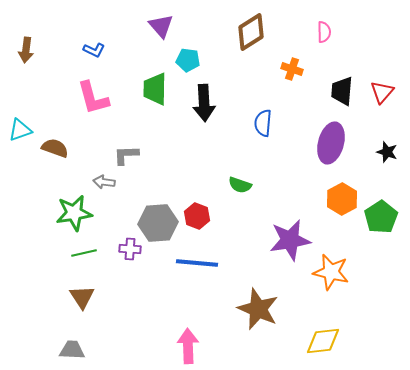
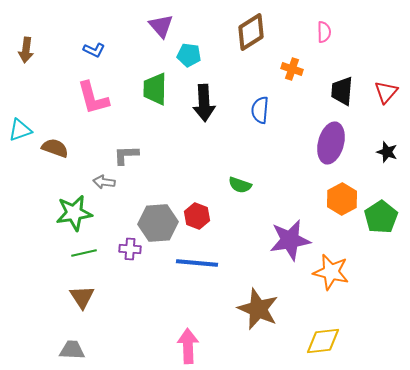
cyan pentagon: moved 1 px right, 5 px up
red triangle: moved 4 px right
blue semicircle: moved 3 px left, 13 px up
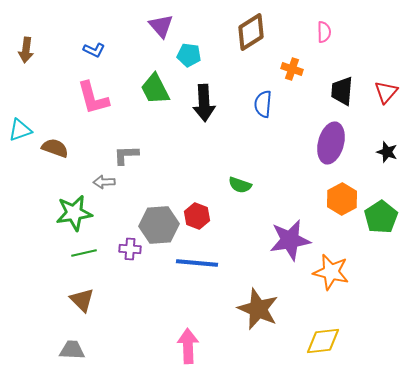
green trapezoid: rotated 28 degrees counterclockwise
blue semicircle: moved 3 px right, 6 px up
gray arrow: rotated 10 degrees counterclockwise
gray hexagon: moved 1 px right, 2 px down
brown triangle: moved 3 px down; rotated 12 degrees counterclockwise
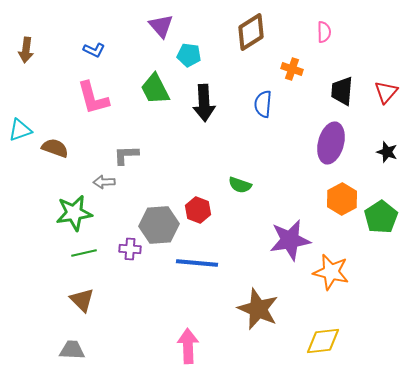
red hexagon: moved 1 px right, 6 px up
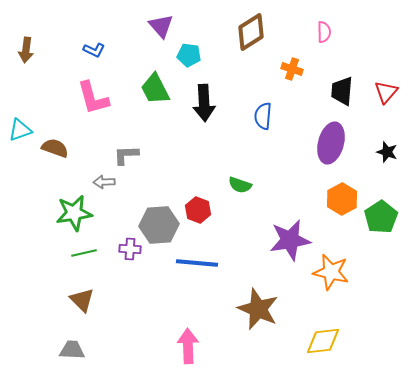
blue semicircle: moved 12 px down
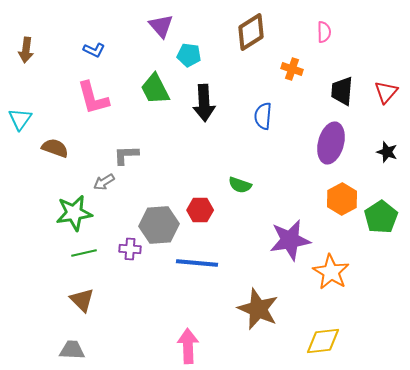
cyan triangle: moved 11 px up; rotated 35 degrees counterclockwise
gray arrow: rotated 30 degrees counterclockwise
red hexagon: moved 2 px right; rotated 20 degrees counterclockwise
orange star: rotated 18 degrees clockwise
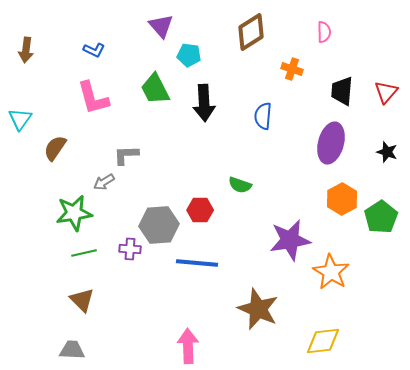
brown semicircle: rotated 76 degrees counterclockwise
